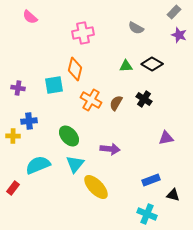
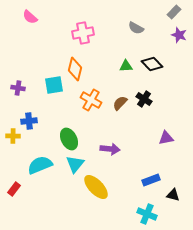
black diamond: rotated 15 degrees clockwise
brown semicircle: moved 4 px right; rotated 14 degrees clockwise
green ellipse: moved 3 px down; rotated 15 degrees clockwise
cyan semicircle: moved 2 px right
red rectangle: moved 1 px right, 1 px down
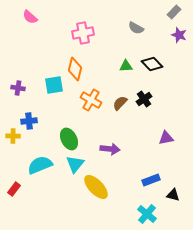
black cross: rotated 21 degrees clockwise
cyan cross: rotated 18 degrees clockwise
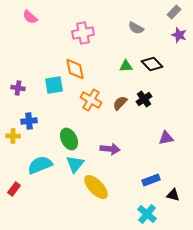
orange diamond: rotated 25 degrees counterclockwise
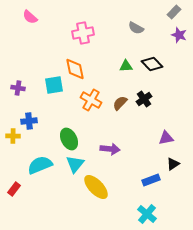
black triangle: moved 31 px up; rotated 48 degrees counterclockwise
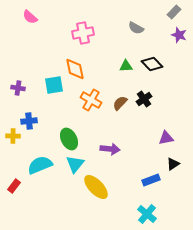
red rectangle: moved 3 px up
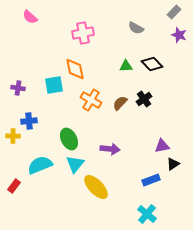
purple triangle: moved 4 px left, 8 px down
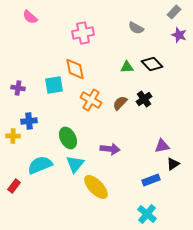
green triangle: moved 1 px right, 1 px down
green ellipse: moved 1 px left, 1 px up
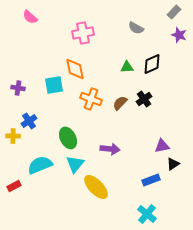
black diamond: rotated 70 degrees counterclockwise
orange cross: moved 1 px up; rotated 10 degrees counterclockwise
blue cross: rotated 28 degrees counterclockwise
red rectangle: rotated 24 degrees clockwise
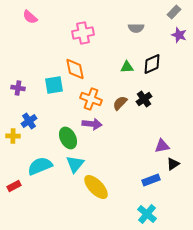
gray semicircle: rotated 28 degrees counterclockwise
purple arrow: moved 18 px left, 25 px up
cyan semicircle: moved 1 px down
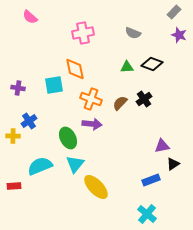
gray semicircle: moved 3 px left, 5 px down; rotated 21 degrees clockwise
black diamond: rotated 45 degrees clockwise
red rectangle: rotated 24 degrees clockwise
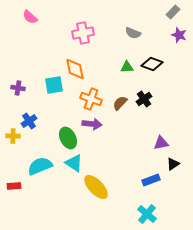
gray rectangle: moved 1 px left
purple triangle: moved 1 px left, 3 px up
cyan triangle: moved 1 px left, 1 px up; rotated 36 degrees counterclockwise
